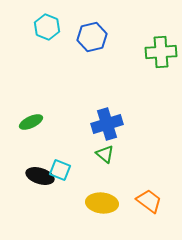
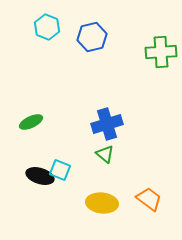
orange trapezoid: moved 2 px up
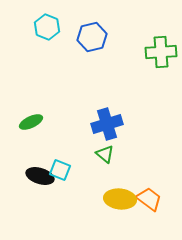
yellow ellipse: moved 18 px right, 4 px up
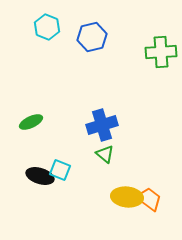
blue cross: moved 5 px left, 1 px down
yellow ellipse: moved 7 px right, 2 px up
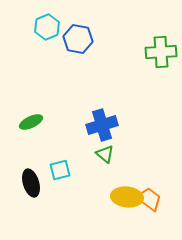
cyan hexagon: rotated 15 degrees clockwise
blue hexagon: moved 14 px left, 2 px down; rotated 24 degrees clockwise
cyan square: rotated 35 degrees counterclockwise
black ellipse: moved 9 px left, 7 px down; rotated 56 degrees clockwise
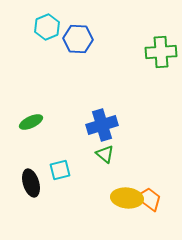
blue hexagon: rotated 8 degrees counterclockwise
yellow ellipse: moved 1 px down
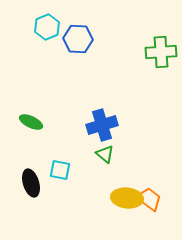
green ellipse: rotated 50 degrees clockwise
cyan square: rotated 25 degrees clockwise
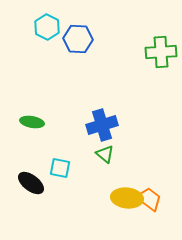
cyan hexagon: rotated 10 degrees counterclockwise
green ellipse: moved 1 px right; rotated 15 degrees counterclockwise
cyan square: moved 2 px up
black ellipse: rotated 36 degrees counterclockwise
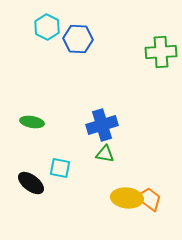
green triangle: rotated 30 degrees counterclockwise
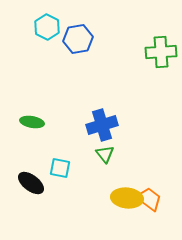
blue hexagon: rotated 12 degrees counterclockwise
green triangle: rotated 42 degrees clockwise
